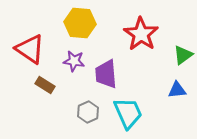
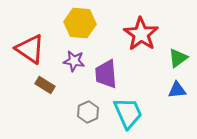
green triangle: moved 5 px left, 3 px down
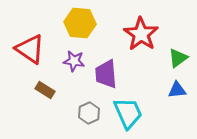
brown rectangle: moved 5 px down
gray hexagon: moved 1 px right, 1 px down
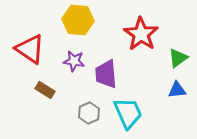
yellow hexagon: moved 2 px left, 3 px up
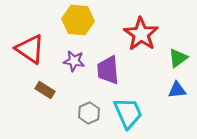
purple trapezoid: moved 2 px right, 4 px up
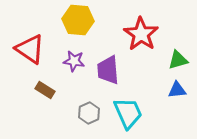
green triangle: moved 2 px down; rotated 20 degrees clockwise
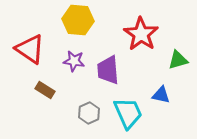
blue triangle: moved 16 px left, 5 px down; rotated 18 degrees clockwise
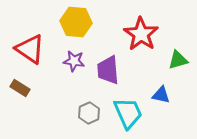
yellow hexagon: moved 2 px left, 2 px down
brown rectangle: moved 25 px left, 2 px up
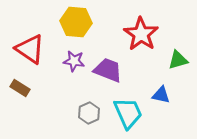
purple trapezoid: rotated 116 degrees clockwise
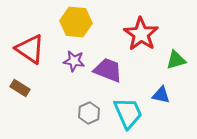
green triangle: moved 2 px left
